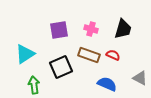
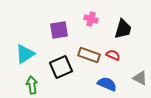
pink cross: moved 10 px up
green arrow: moved 2 px left
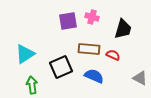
pink cross: moved 1 px right, 2 px up
purple square: moved 9 px right, 9 px up
brown rectangle: moved 6 px up; rotated 15 degrees counterclockwise
blue semicircle: moved 13 px left, 8 px up
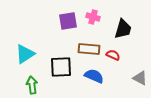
pink cross: moved 1 px right
black square: rotated 20 degrees clockwise
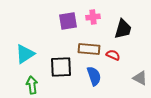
pink cross: rotated 24 degrees counterclockwise
blue semicircle: rotated 48 degrees clockwise
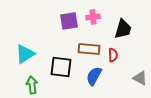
purple square: moved 1 px right
red semicircle: rotated 64 degrees clockwise
black square: rotated 10 degrees clockwise
blue semicircle: rotated 132 degrees counterclockwise
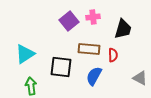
purple square: rotated 30 degrees counterclockwise
green arrow: moved 1 px left, 1 px down
